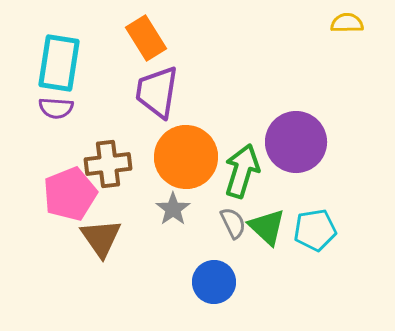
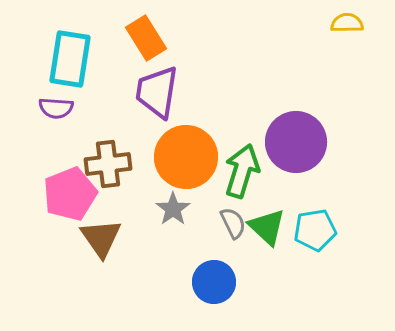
cyan rectangle: moved 11 px right, 4 px up
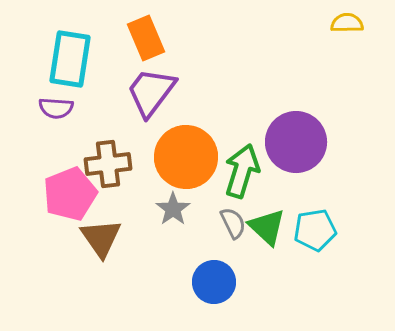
orange rectangle: rotated 9 degrees clockwise
purple trapezoid: moved 6 px left; rotated 28 degrees clockwise
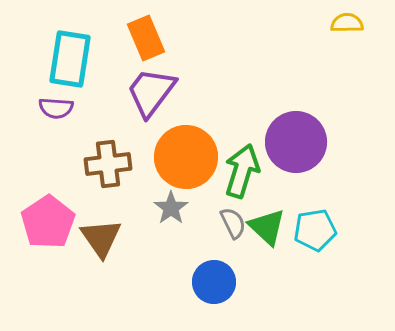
pink pentagon: moved 22 px left, 28 px down; rotated 12 degrees counterclockwise
gray star: moved 2 px left, 1 px up
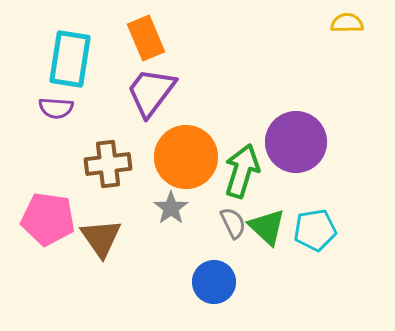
pink pentagon: moved 3 px up; rotated 30 degrees counterclockwise
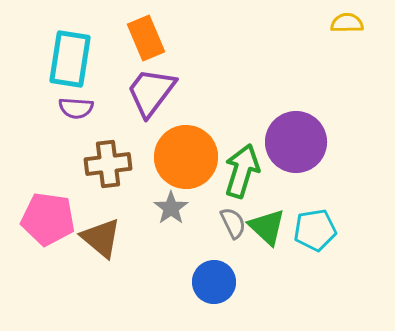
purple semicircle: moved 20 px right
brown triangle: rotated 15 degrees counterclockwise
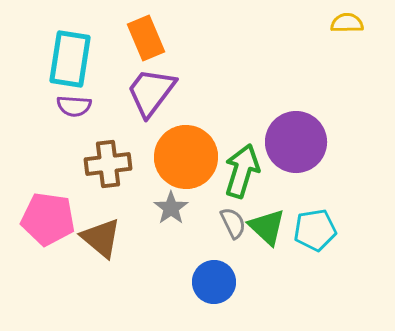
purple semicircle: moved 2 px left, 2 px up
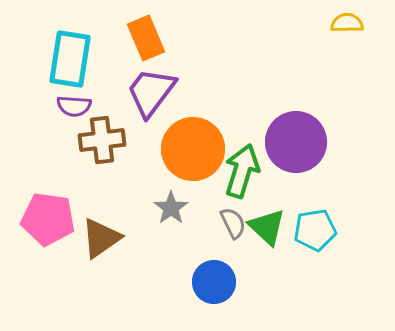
orange circle: moved 7 px right, 8 px up
brown cross: moved 6 px left, 24 px up
brown triangle: rotated 45 degrees clockwise
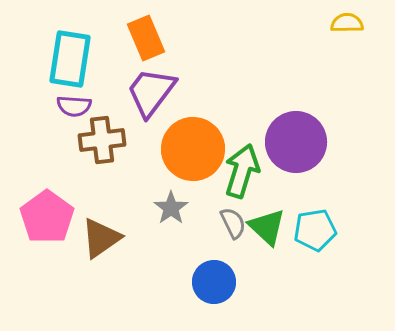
pink pentagon: moved 1 px left, 2 px up; rotated 28 degrees clockwise
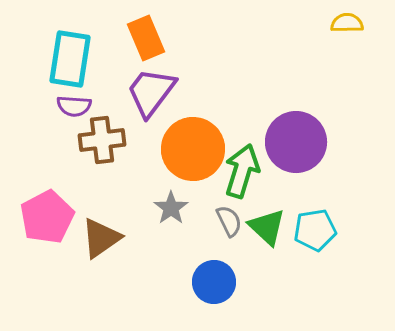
pink pentagon: rotated 8 degrees clockwise
gray semicircle: moved 4 px left, 2 px up
